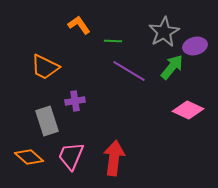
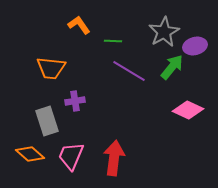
orange trapezoid: moved 6 px right, 1 px down; rotated 20 degrees counterclockwise
orange diamond: moved 1 px right, 3 px up
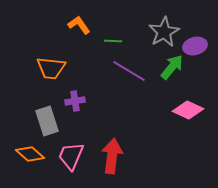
red arrow: moved 2 px left, 2 px up
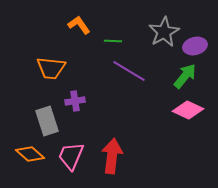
green arrow: moved 13 px right, 9 px down
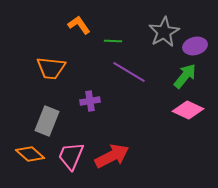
purple line: moved 1 px down
purple cross: moved 15 px right
gray rectangle: rotated 40 degrees clockwise
red arrow: rotated 56 degrees clockwise
